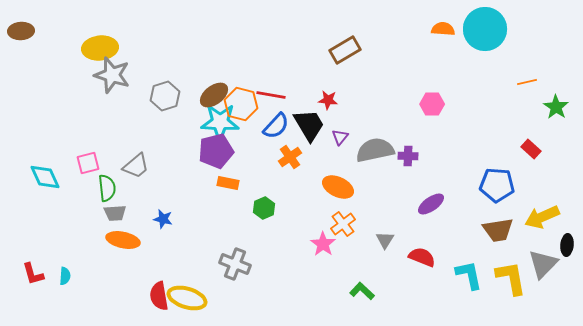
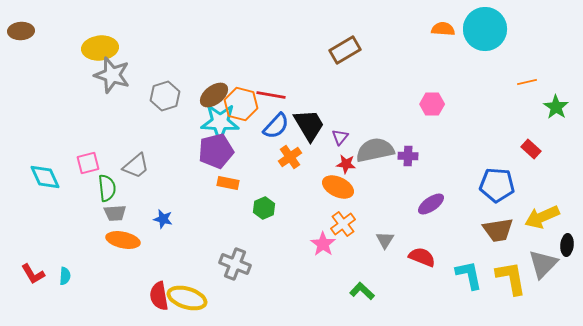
red star at (328, 100): moved 18 px right, 64 px down
red L-shape at (33, 274): rotated 15 degrees counterclockwise
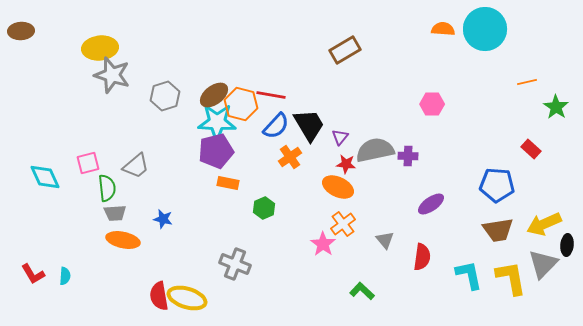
cyan star at (220, 122): moved 3 px left
yellow arrow at (542, 217): moved 2 px right, 7 px down
gray triangle at (385, 240): rotated 12 degrees counterclockwise
red semicircle at (422, 257): rotated 76 degrees clockwise
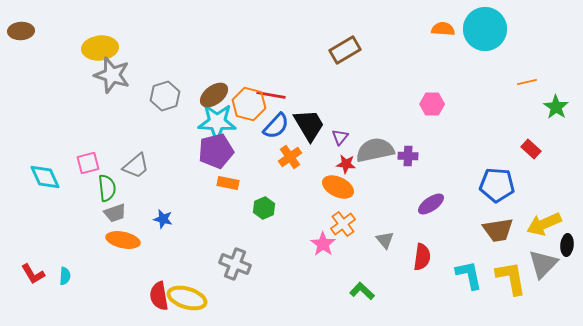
orange hexagon at (241, 104): moved 8 px right
gray trapezoid at (115, 213): rotated 15 degrees counterclockwise
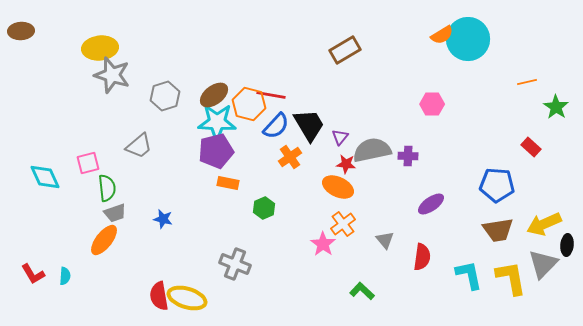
orange semicircle at (443, 29): moved 1 px left, 6 px down; rotated 145 degrees clockwise
cyan circle at (485, 29): moved 17 px left, 10 px down
red rectangle at (531, 149): moved 2 px up
gray semicircle at (375, 150): moved 3 px left
gray trapezoid at (136, 166): moved 3 px right, 20 px up
orange ellipse at (123, 240): moved 19 px left; rotated 64 degrees counterclockwise
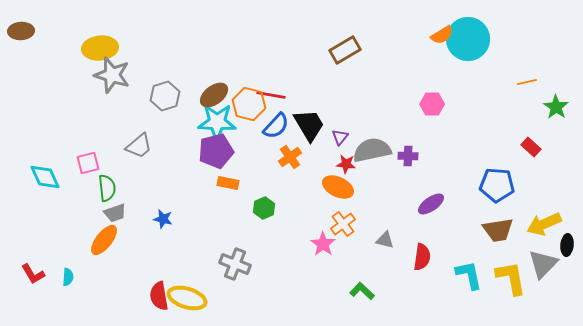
gray triangle at (385, 240): rotated 36 degrees counterclockwise
cyan semicircle at (65, 276): moved 3 px right, 1 px down
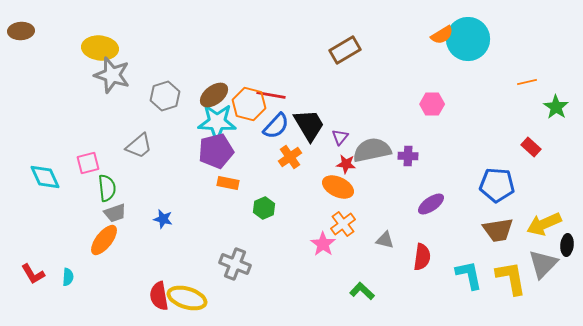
yellow ellipse at (100, 48): rotated 12 degrees clockwise
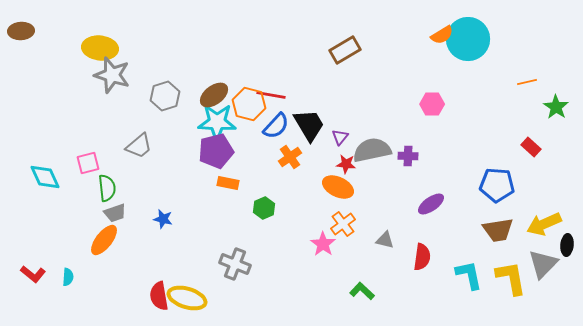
red L-shape at (33, 274): rotated 20 degrees counterclockwise
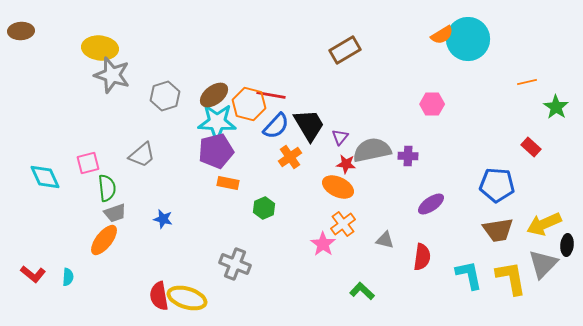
gray trapezoid at (139, 146): moved 3 px right, 9 px down
